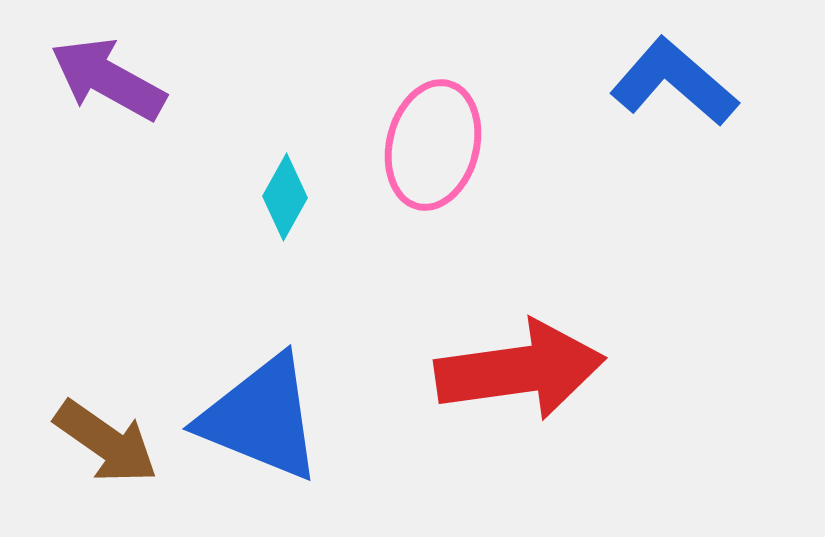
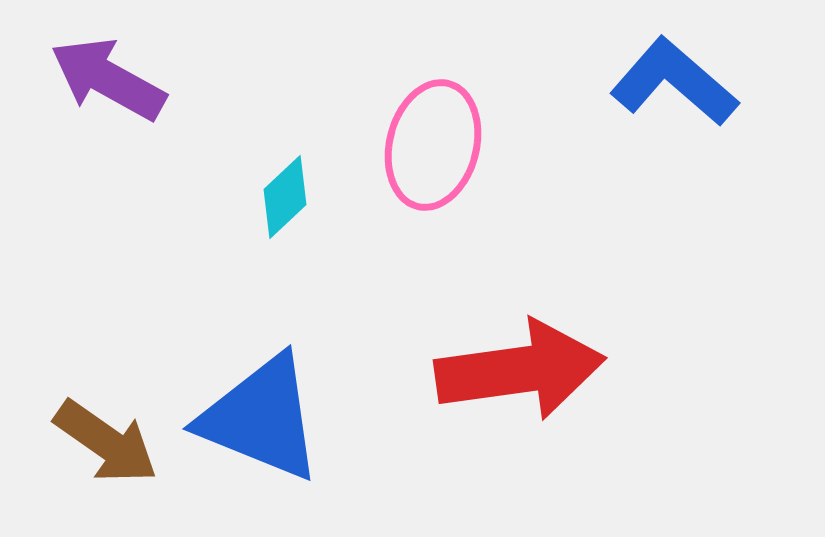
cyan diamond: rotated 18 degrees clockwise
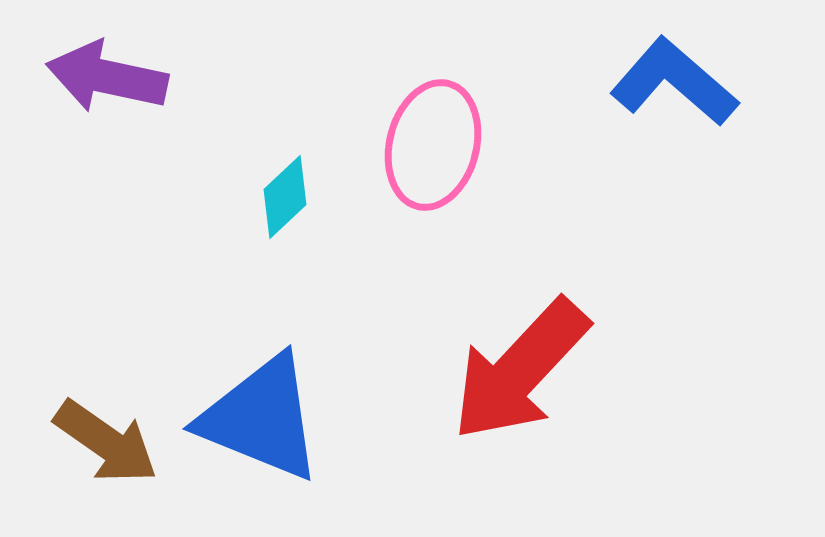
purple arrow: moved 1 px left, 2 px up; rotated 17 degrees counterclockwise
red arrow: rotated 141 degrees clockwise
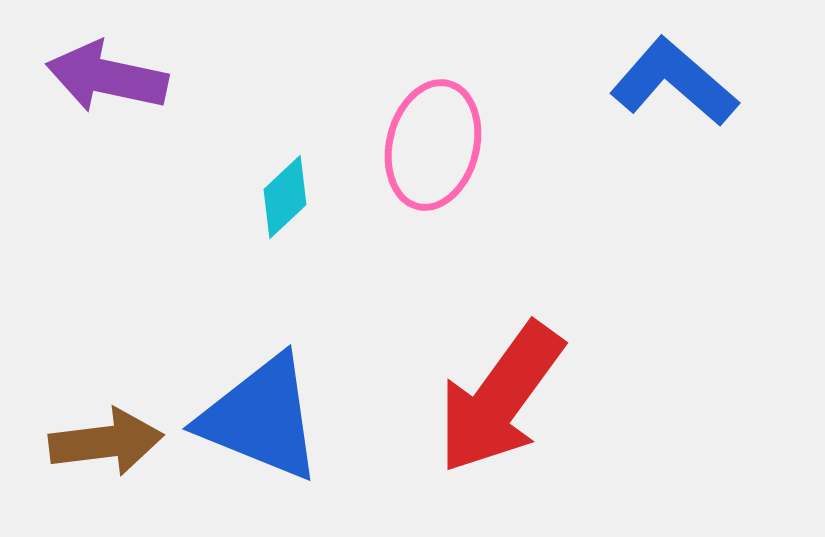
red arrow: moved 20 px left, 28 px down; rotated 7 degrees counterclockwise
brown arrow: rotated 42 degrees counterclockwise
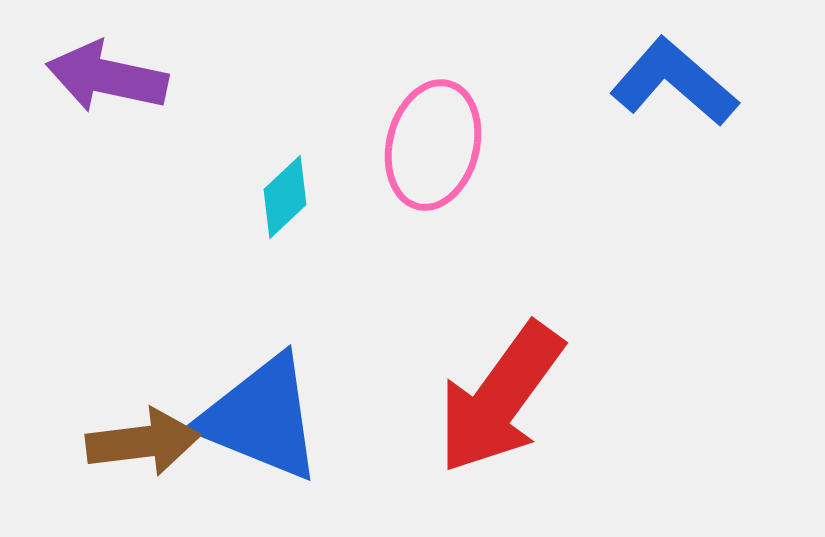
brown arrow: moved 37 px right
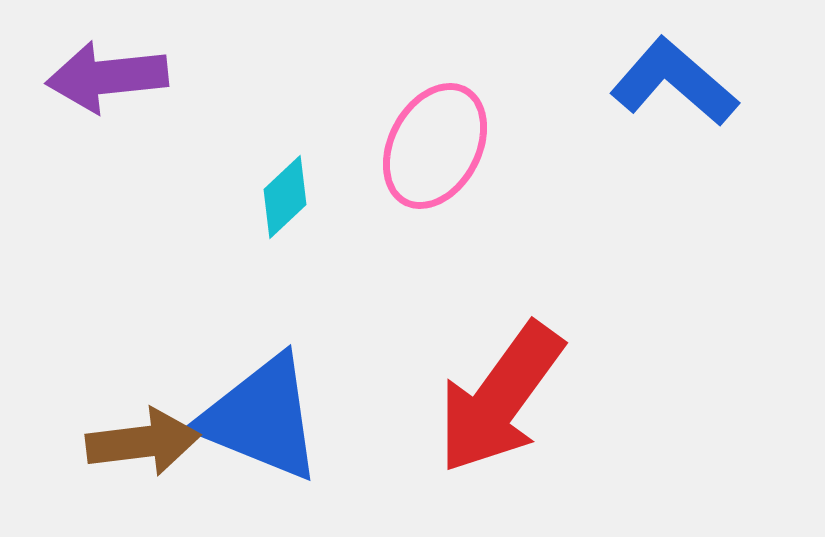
purple arrow: rotated 18 degrees counterclockwise
pink ellipse: moved 2 px right, 1 px down; rotated 14 degrees clockwise
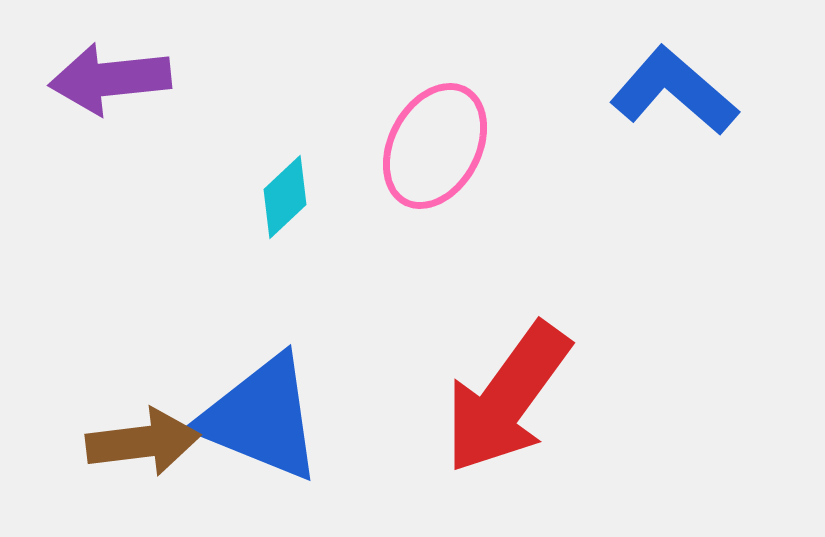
purple arrow: moved 3 px right, 2 px down
blue L-shape: moved 9 px down
red arrow: moved 7 px right
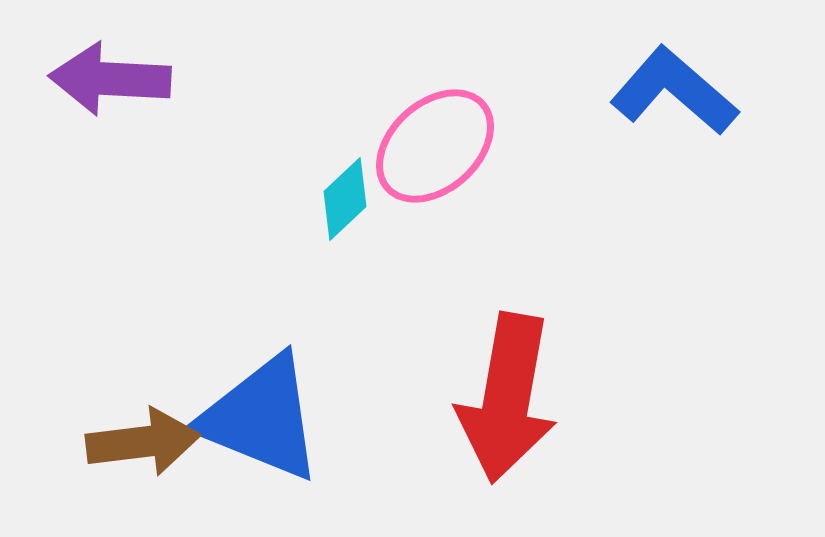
purple arrow: rotated 9 degrees clockwise
pink ellipse: rotated 20 degrees clockwise
cyan diamond: moved 60 px right, 2 px down
red arrow: rotated 26 degrees counterclockwise
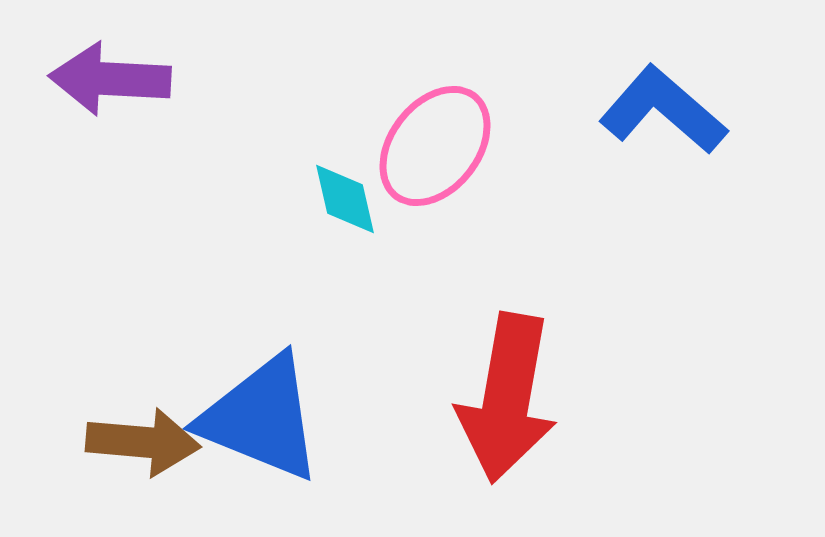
blue L-shape: moved 11 px left, 19 px down
pink ellipse: rotated 10 degrees counterclockwise
cyan diamond: rotated 60 degrees counterclockwise
brown arrow: rotated 12 degrees clockwise
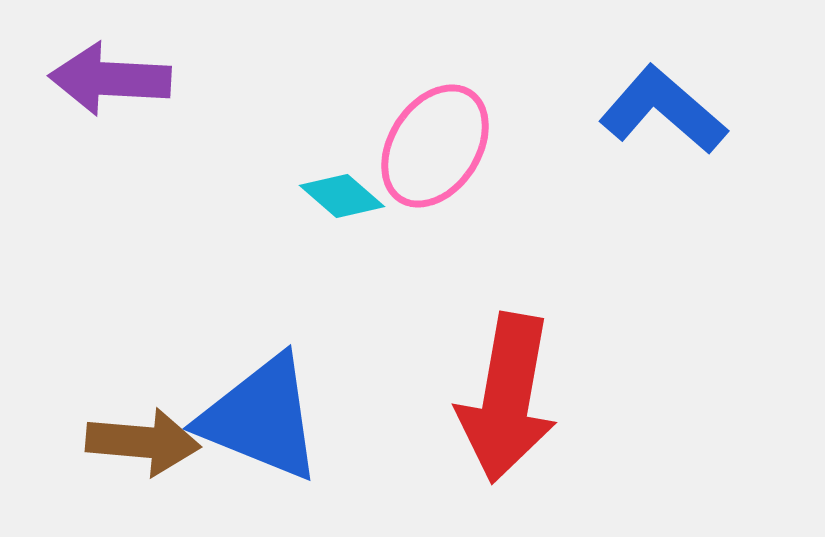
pink ellipse: rotated 5 degrees counterclockwise
cyan diamond: moved 3 px left, 3 px up; rotated 36 degrees counterclockwise
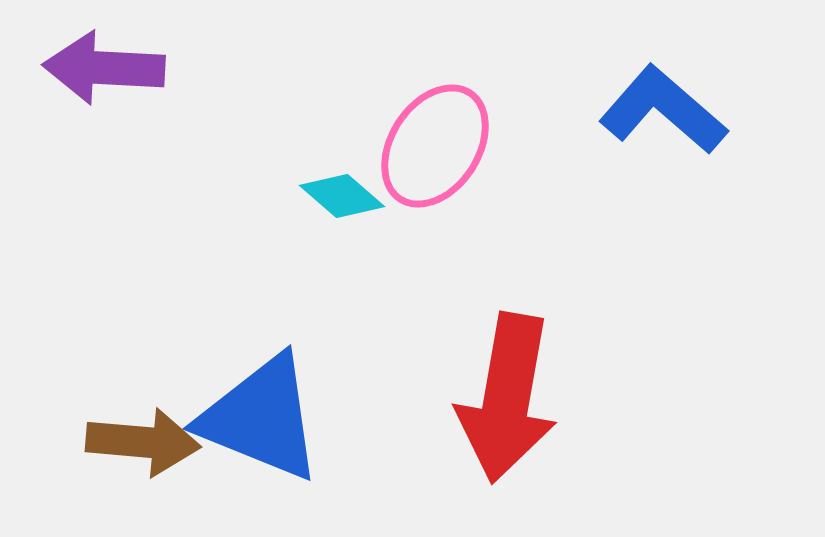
purple arrow: moved 6 px left, 11 px up
